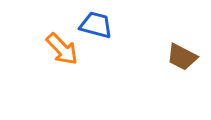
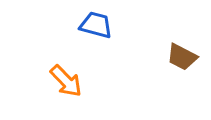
orange arrow: moved 4 px right, 32 px down
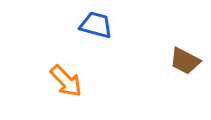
brown trapezoid: moved 3 px right, 4 px down
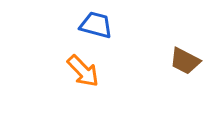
orange arrow: moved 17 px right, 10 px up
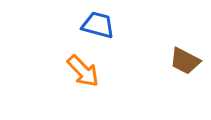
blue trapezoid: moved 2 px right
